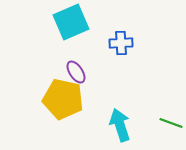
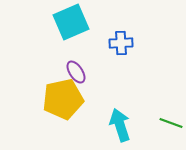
yellow pentagon: rotated 24 degrees counterclockwise
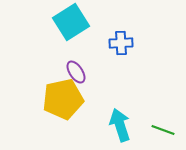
cyan square: rotated 9 degrees counterclockwise
green line: moved 8 px left, 7 px down
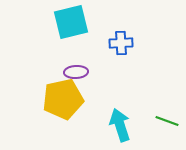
cyan square: rotated 18 degrees clockwise
purple ellipse: rotated 60 degrees counterclockwise
green line: moved 4 px right, 9 px up
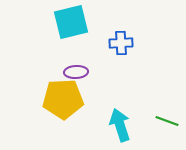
yellow pentagon: rotated 9 degrees clockwise
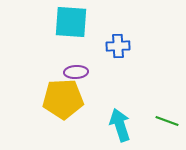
cyan square: rotated 18 degrees clockwise
blue cross: moved 3 px left, 3 px down
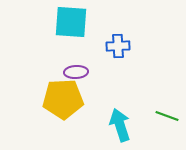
green line: moved 5 px up
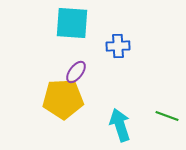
cyan square: moved 1 px right, 1 px down
purple ellipse: rotated 50 degrees counterclockwise
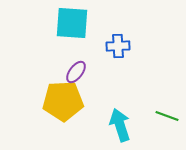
yellow pentagon: moved 2 px down
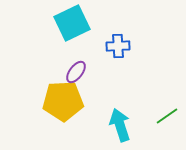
cyan square: rotated 30 degrees counterclockwise
green line: rotated 55 degrees counterclockwise
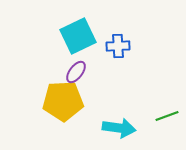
cyan square: moved 6 px right, 13 px down
green line: rotated 15 degrees clockwise
cyan arrow: moved 1 px left, 3 px down; rotated 116 degrees clockwise
